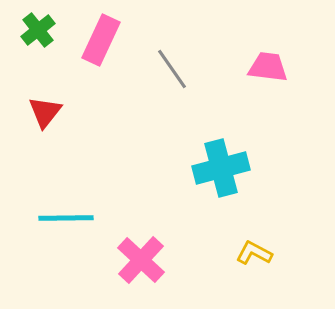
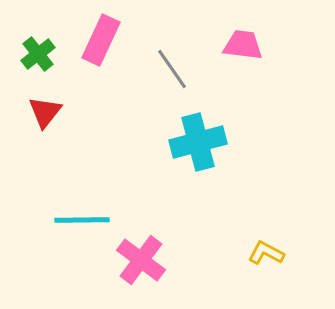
green cross: moved 24 px down
pink trapezoid: moved 25 px left, 22 px up
cyan cross: moved 23 px left, 26 px up
cyan line: moved 16 px right, 2 px down
yellow L-shape: moved 12 px right
pink cross: rotated 6 degrees counterclockwise
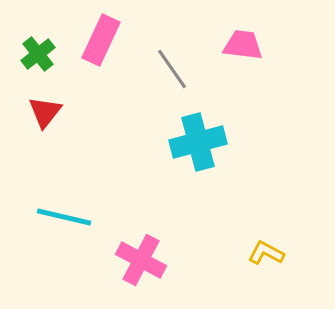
cyan line: moved 18 px left, 3 px up; rotated 14 degrees clockwise
pink cross: rotated 9 degrees counterclockwise
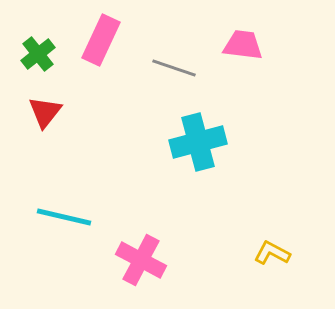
gray line: moved 2 px right, 1 px up; rotated 36 degrees counterclockwise
yellow L-shape: moved 6 px right
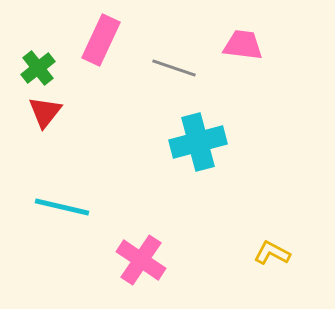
green cross: moved 14 px down
cyan line: moved 2 px left, 10 px up
pink cross: rotated 6 degrees clockwise
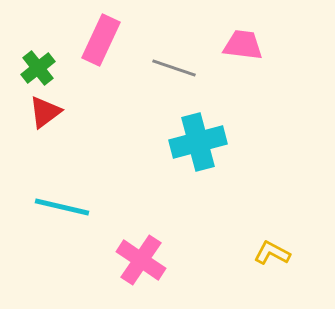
red triangle: rotated 15 degrees clockwise
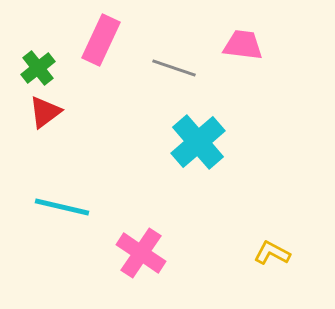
cyan cross: rotated 26 degrees counterclockwise
pink cross: moved 7 px up
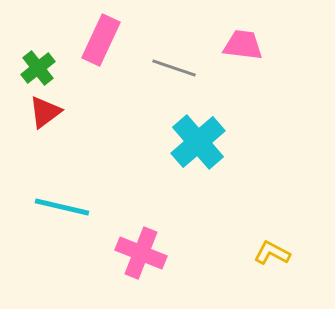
pink cross: rotated 12 degrees counterclockwise
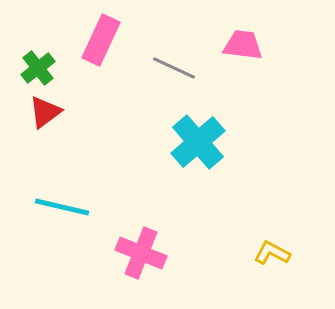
gray line: rotated 6 degrees clockwise
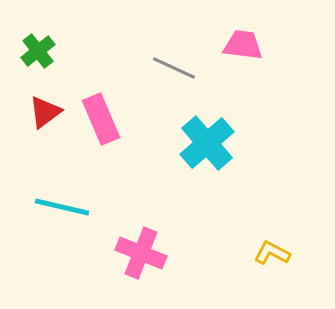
pink rectangle: moved 79 px down; rotated 48 degrees counterclockwise
green cross: moved 17 px up
cyan cross: moved 9 px right, 1 px down
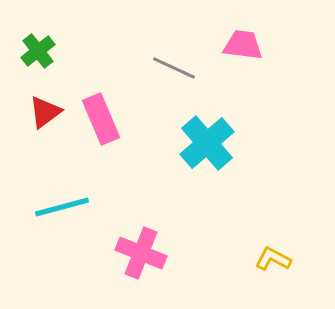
cyan line: rotated 28 degrees counterclockwise
yellow L-shape: moved 1 px right, 6 px down
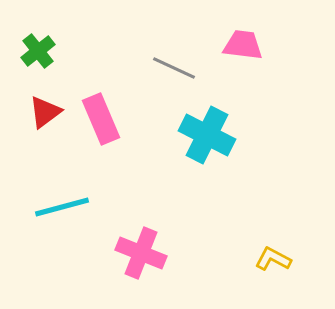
cyan cross: moved 8 px up; rotated 22 degrees counterclockwise
